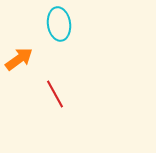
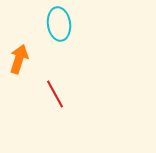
orange arrow: rotated 36 degrees counterclockwise
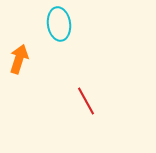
red line: moved 31 px right, 7 px down
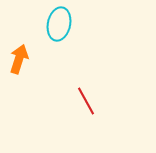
cyan ellipse: rotated 20 degrees clockwise
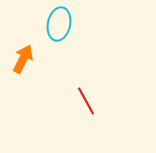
orange arrow: moved 4 px right; rotated 8 degrees clockwise
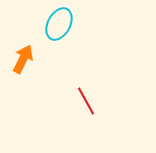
cyan ellipse: rotated 16 degrees clockwise
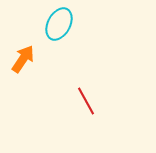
orange arrow: rotated 8 degrees clockwise
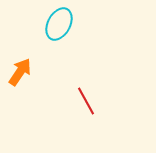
orange arrow: moved 3 px left, 13 px down
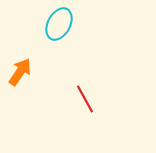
red line: moved 1 px left, 2 px up
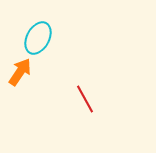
cyan ellipse: moved 21 px left, 14 px down
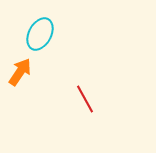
cyan ellipse: moved 2 px right, 4 px up
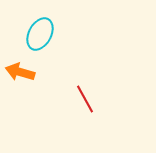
orange arrow: rotated 108 degrees counterclockwise
